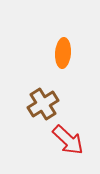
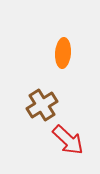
brown cross: moved 1 px left, 1 px down
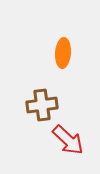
brown cross: rotated 24 degrees clockwise
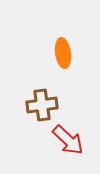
orange ellipse: rotated 12 degrees counterclockwise
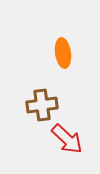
red arrow: moved 1 px left, 1 px up
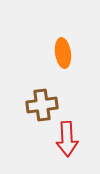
red arrow: rotated 44 degrees clockwise
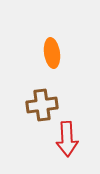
orange ellipse: moved 11 px left
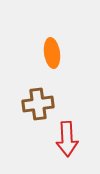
brown cross: moved 4 px left, 1 px up
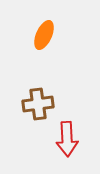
orange ellipse: moved 8 px left, 18 px up; rotated 32 degrees clockwise
